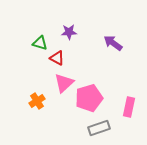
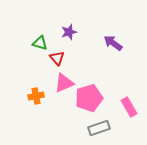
purple star: rotated 14 degrees counterclockwise
red triangle: rotated 21 degrees clockwise
pink triangle: rotated 20 degrees clockwise
orange cross: moved 1 px left, 5 px up; rotated 21 degrees clockwise
pink rectangle: rotated 42 degrees counterclockwise
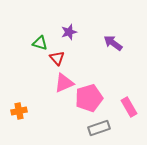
orange cross: moved 17 px left, 15 px down
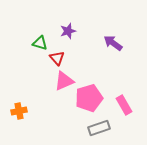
purple star: moved 1 px left, 1 px up
pink triangle: moved 2 px up
pink rectangle: moved 5 px left, 2 px up
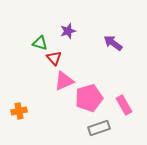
red triangle: moved 3 px left
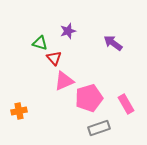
pink rectangle: moved 2 px right, 1 px up
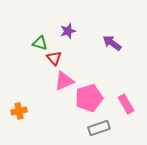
purple arrow: moved 1 px left
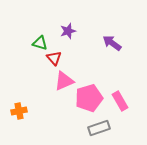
pink rectangle: moved 6 px left, 3 px up
